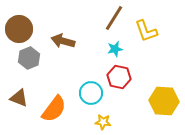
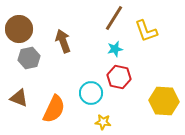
brown arrow: rotated 55 degrees clockwise
gray hexagon: rotated 10 degrees clockwise
orange semicircle: rotated 12 degrees counterclockwise
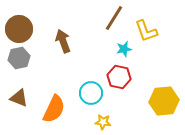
cyan star: moved 9 px right
gray hexagon: moved 10 px left
yellow hexagon: rotated 8 degrees counterclockwise
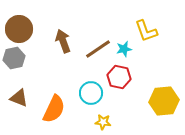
brown line: moved 16 px left, 31 px down; rotated 24 degrees clockwise
gray hexagon: moved 5 px left
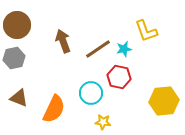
brown circle: moved 2 px left, 4 px up
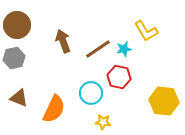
yellow L-shape: rotated 10 degrees counterclockwise
yellow hexagon: rotated 12 degrees clockwise
